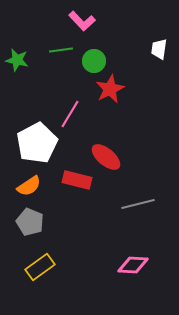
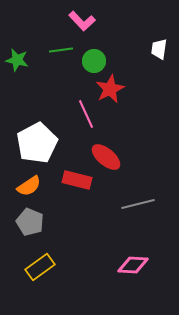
pink line: moved 16 px right; rotated 56 degrees counterclockwise
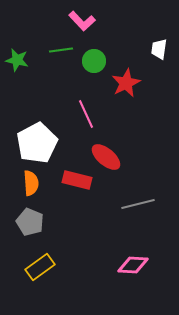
red star: moved 16 px right, 6 px up
orange semicircle: moved 2 px right, 3 px up; rotated 60 degrees counterclockwise
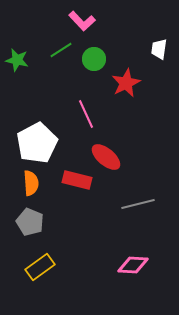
green line: rotated 25 degrees counterclockwise
green circle: moved 2 px up
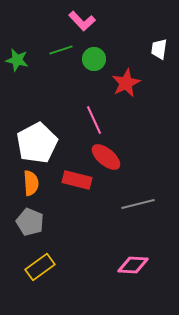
green line: rotated 15 degrees clockwise
pink line: moved 8 px right, 6 px down
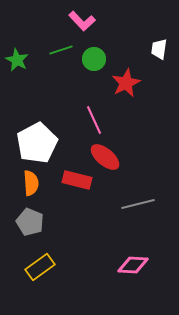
green star: rotated 15 degrees clockwise
red ellipse: moved 1 px left
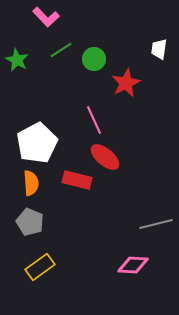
pink L-shape: moved 36 px left, 4 px up
green line: rotated 15 degrees counterclockwise
gray line: moved 18 px right, 20 px down
